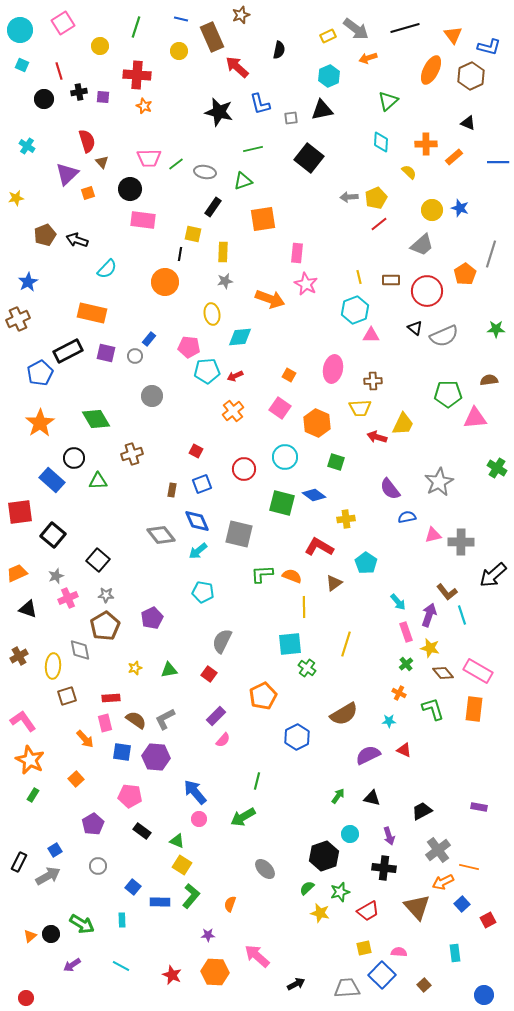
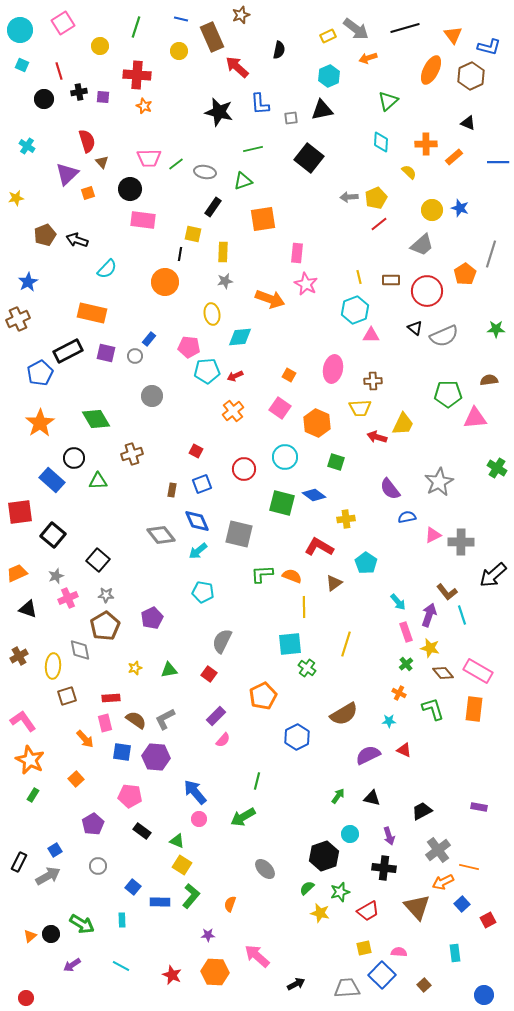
blue L-shape at (260, 104): rotated 10 degrees clockwise
pink triangle at (433, 535): rotated 12 degrees counterclockwise
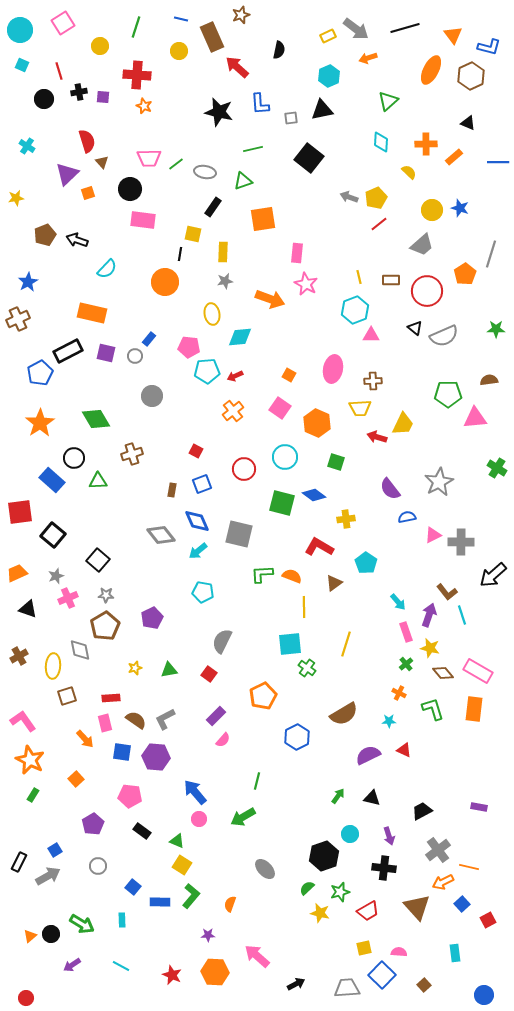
gray arrow at (349, 197): rotated 24 degrees clockwise
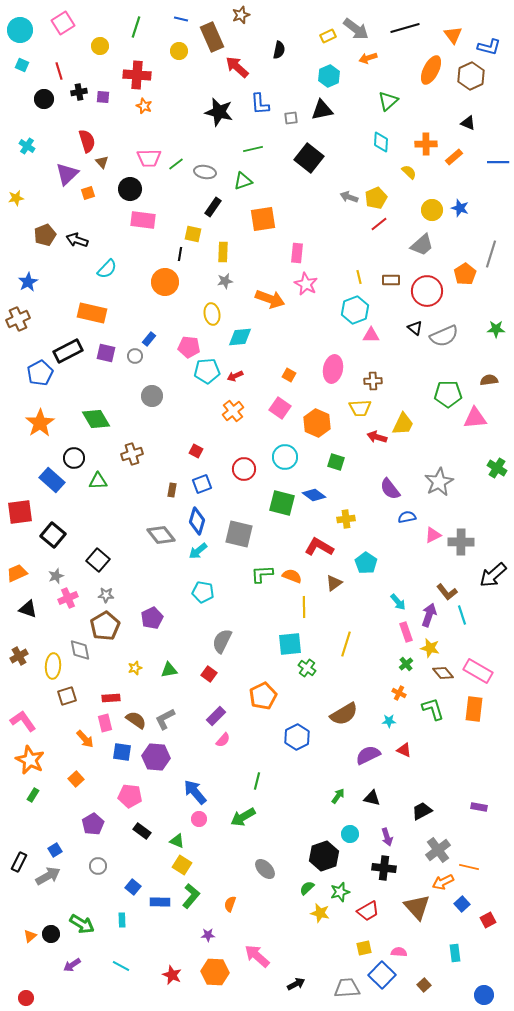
blue diamond at (197, 521): rotated 40 degrees clockwise
purple arrow at (389, 836): moved 2 px left, 1 px down
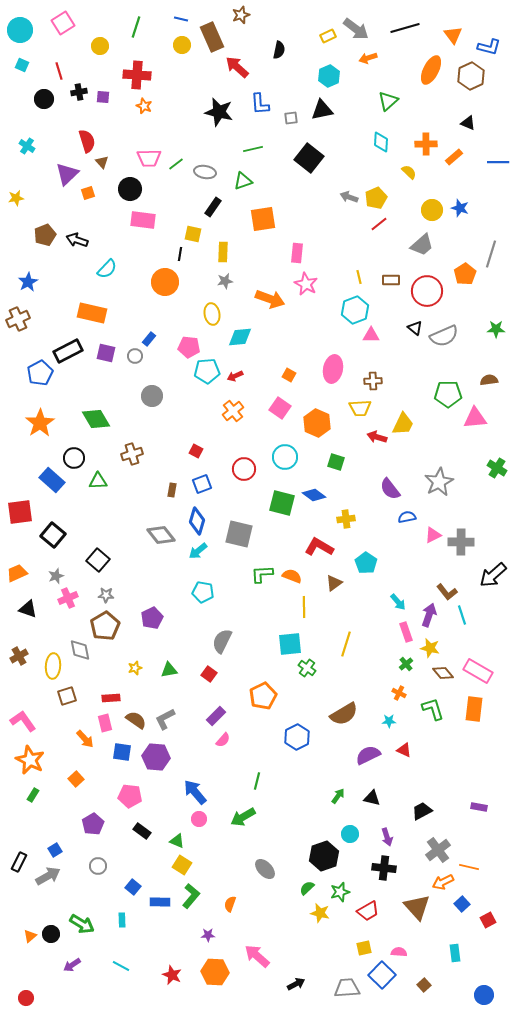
yellow circle at (179, 51): moved 3 px right, 6 px up
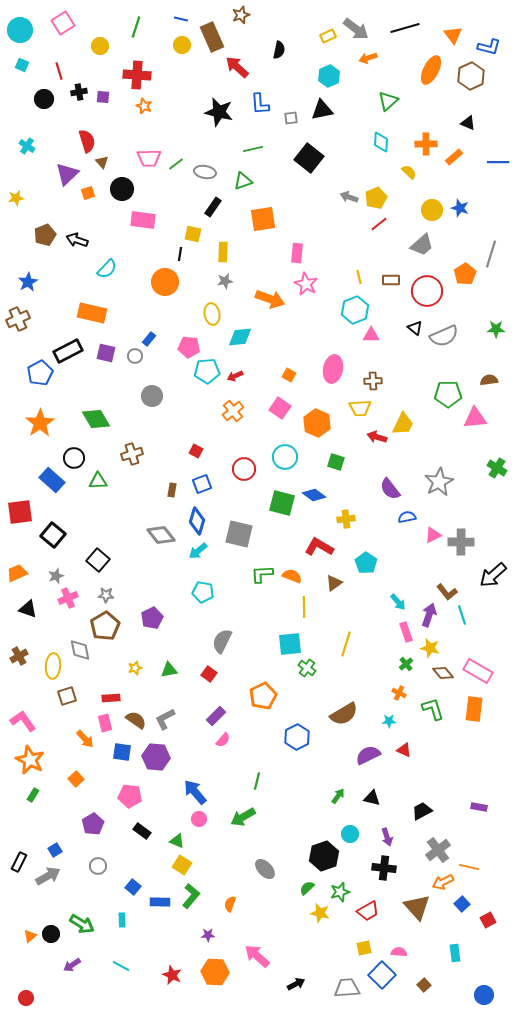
black circle at (130, 189): moved 8 px left
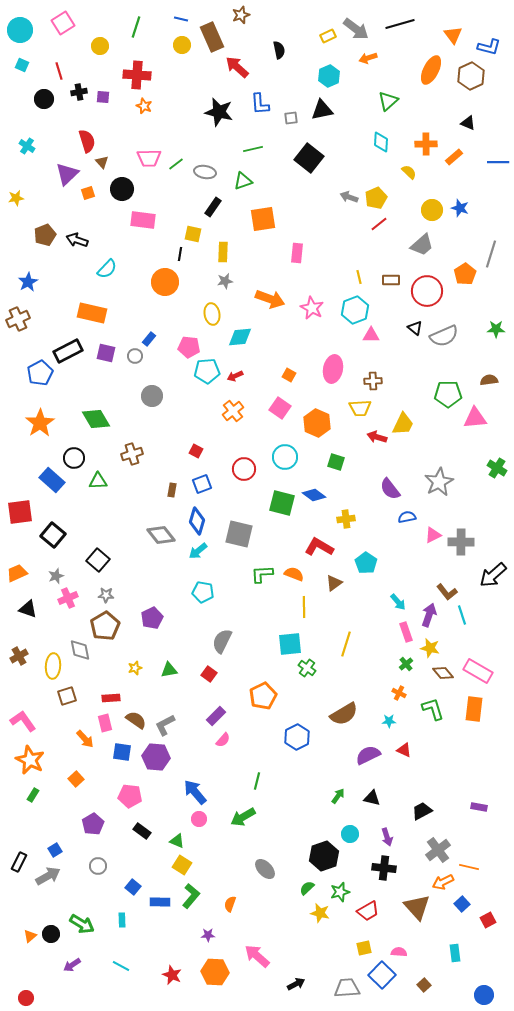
black line at (405, 28): moved 5 px left, 4 px up
black semicircle at (279, 50): rotated 24 degrees counterclockwise
pink star at (306, 284): moved 6 px right, 24 px down
orange semicircle at (292, 576): moved 2 px right, 2 px up
gray L-shape at (165, 719): moved 6 px down
